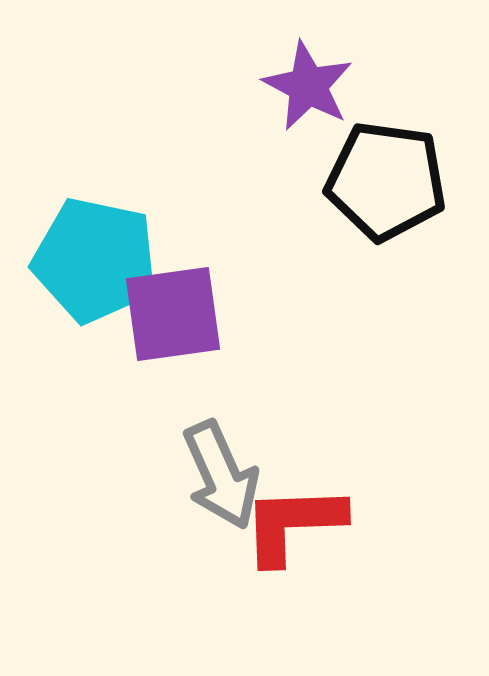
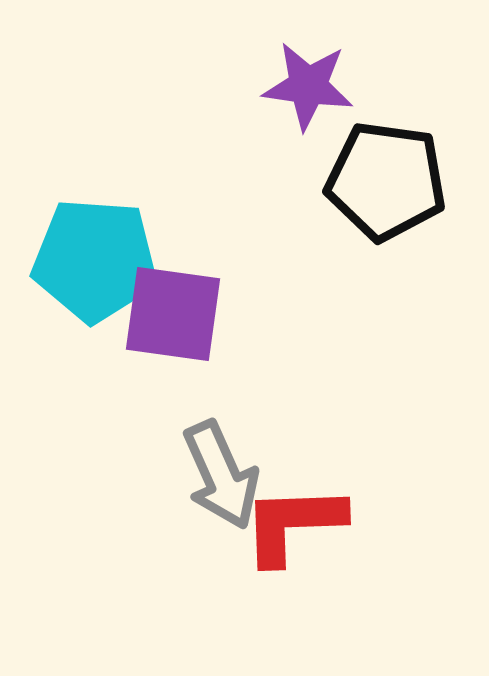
purple star: rotated 20 degrees counterclockwise
cyan pentagon: rotated 8 degrees counterclockwise
purple square: rotated 16 degrees clockwise
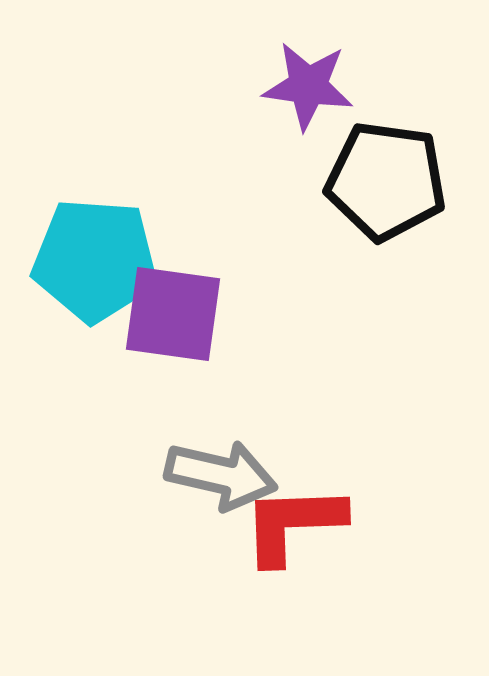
gray arrow: rotated 53 degrees counterclockwise
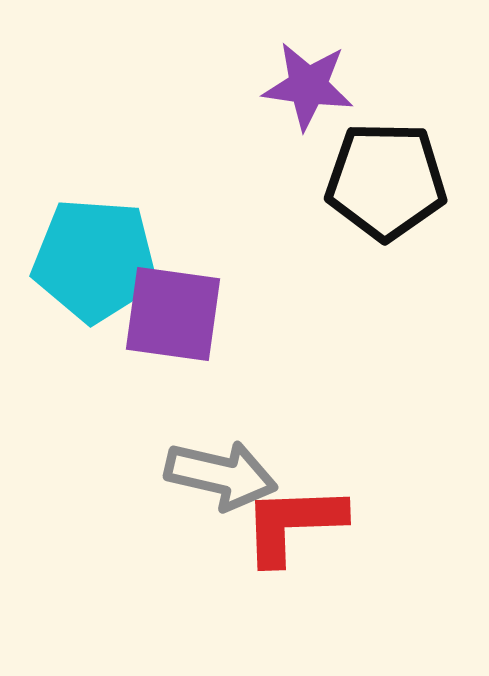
black pentagon: rotated 7 degrees counterclockwise
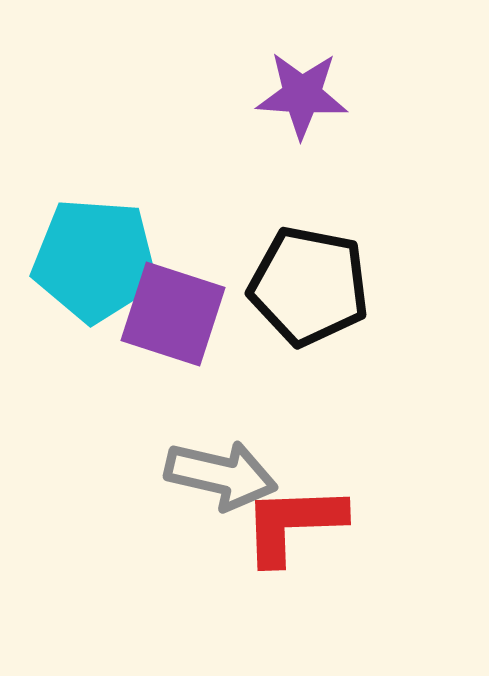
purple star: moved 6 px left, 9 px down; rotated 4 degrees counterclockwise
black pentagon: moved 77 px left, 105 px down; rotated 10 degrees clockwise
purple square: rotated 10 degrees clockwise
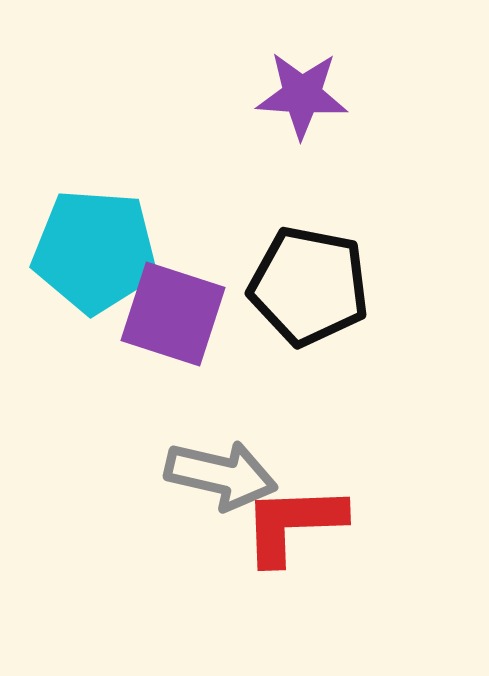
cyan pentagon: moved 9 px up
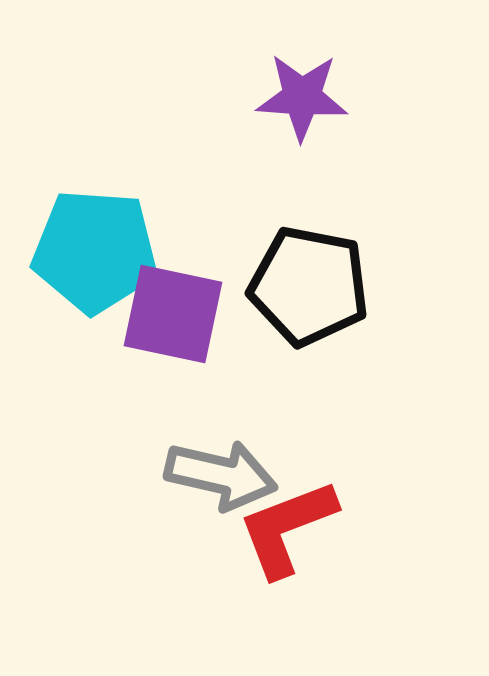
purple star: moved 2 px down
purple square: rotated 6 degrees counterclockwise
red L-shape: moved 6 px left, 4 px down; rotated 19 degrees counterclockwise
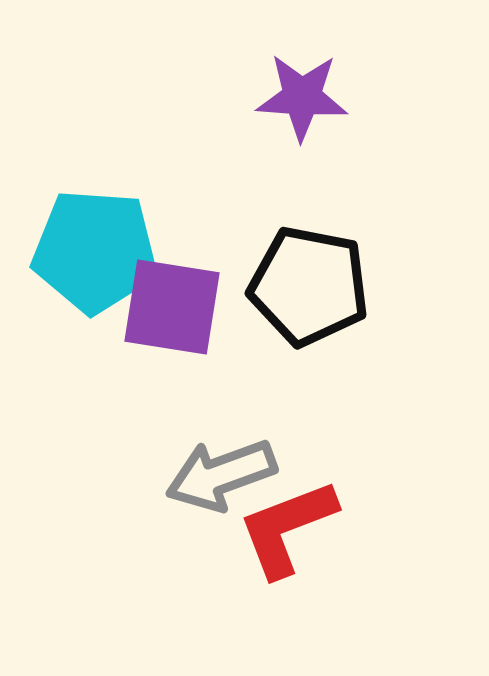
purple square: moved 1 px left, 7 px up; rotated 3 degrees counterclockwise
gray arrow: rotated 147 degrees clockwise
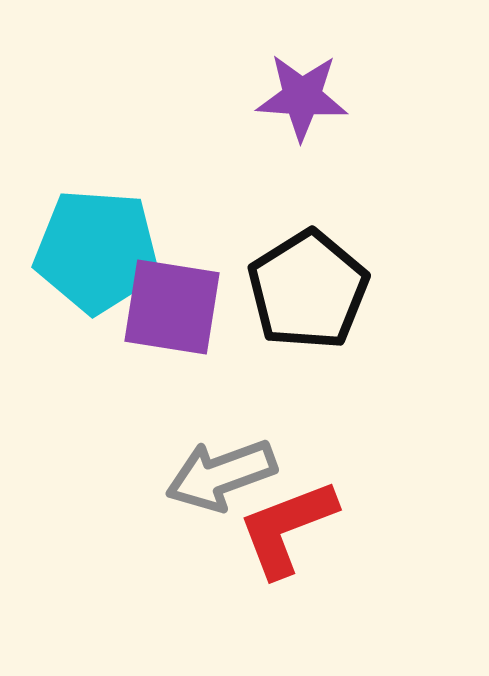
cyan pentagon: moved 2 px right
black pentagon: moved 1 px left, 4 px down; rotated 29 degrees clockwise
